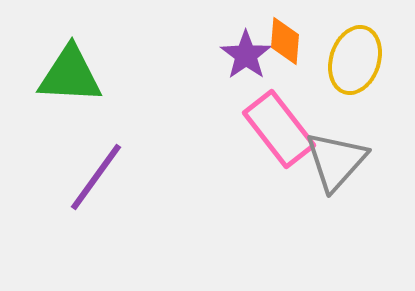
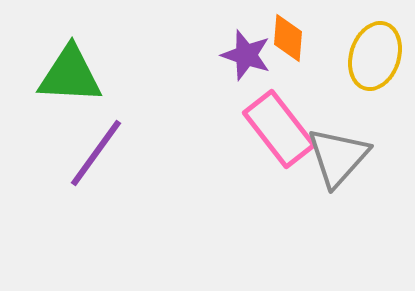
orange diamond: moved 3 px right, 3 px up
purple star: rotated 18 degrees counterclockwise
yellow ellipse: moved 20 px right, 4 px up
gray triangle: moved 2 px right, 4 px up
purple line: moved 24 px up
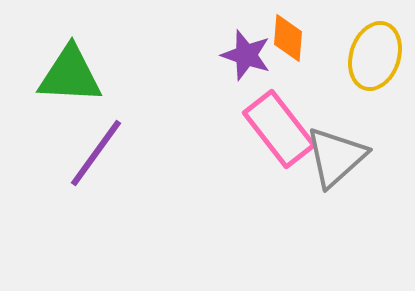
gray triangle: moved 2 px left; rotated 6 degrees clockwise
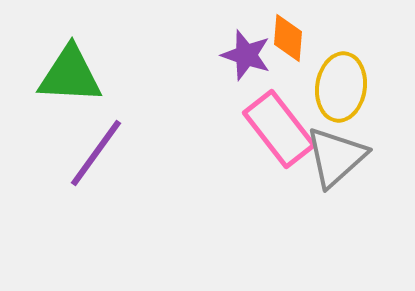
yellow ellipse: moved 34 px left, 31 px down; rotated 10 degrees counterclockwise
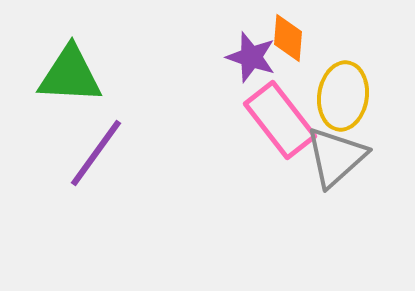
purple star: moved 5 px right, 2 px down
yellow ellipse: moved 2 px right, 9 px down
pink rectangle: moved 1 px right, 9 px up
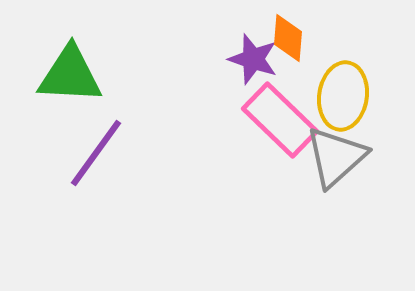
purple star: moved 2 px right, 2 px down
pink rectangle: rotated 8 degrees counterclockwise
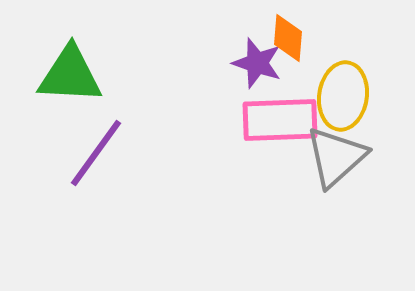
purple star: moved 4 px right, 4 px down
pink rectangle: rotated 46 degrees counterclockwise
